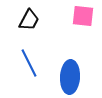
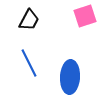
pink square: moved 2 px right; rotated 25 degrees counterclockwise
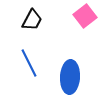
pink square: rotated 20 degrees counterclockwise
black trapezoid: moved 3 px right
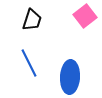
black trapezoid: rotated 10 degrees counterclockwise
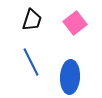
pink square: moved 10 px left, 7 px down
blue line: moved 2 px right, 1 px up
